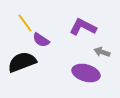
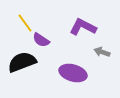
purple ellipse: moved 13 px left
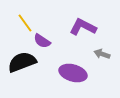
purple semicircle: moved 1 px right, 1 px down
gray arrow: moved 2 px down
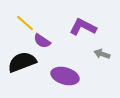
yellow line: rotated 12 degrees counterclockwise
purple ellipse: moved 8 px left, 3 px down
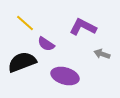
purple semicircle: moved 4 px right, 3 px down
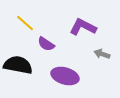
black semicircle: moved 4 px left, 3 px down; rotated 32 degrees clockwise
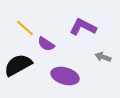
yellow line: moved 5 px down
gray arrow: moved 1 px right, 3 px down
black semicircle: rotated 40 degrees counterclockwise
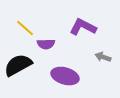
purple semicircle: rotated 36 degrees counterclockwise
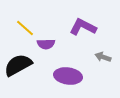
purple ellipse: moved 3 px right; rotated 8 degrees counterclockwise
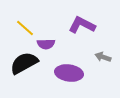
purple L-shape: moved 1 px left, 2 px up
black semicircle: moved 6 px right, 2 px up
purple ellipse: moved 1 px right, 3 px up
